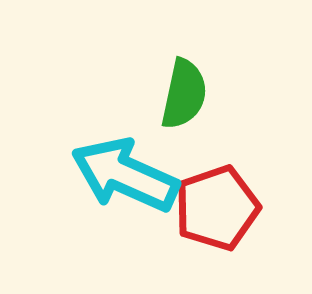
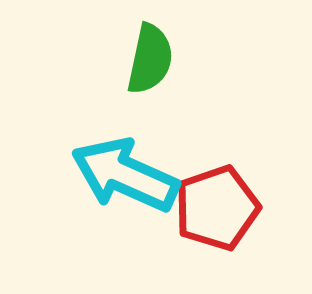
green semicircle: moved 34 px left, 35 px up
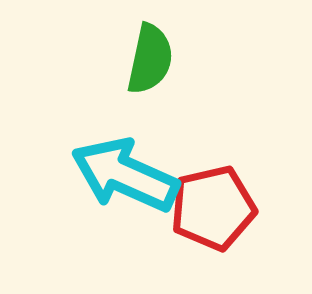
red pentagon: moved 4 px left; rotated 6 degrees clockwise
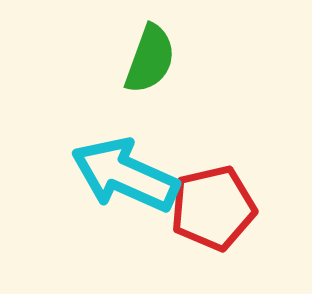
green semicircle: rotated 8 degrees clockwise
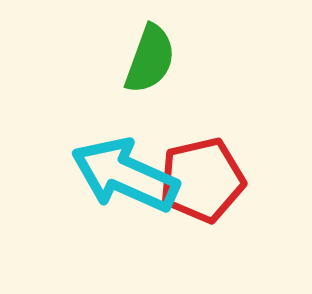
red pentagon: moved 11 px left, 28 px up
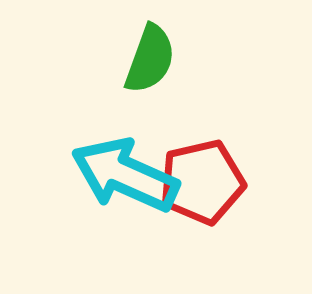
red pentagon: moved 2 px down
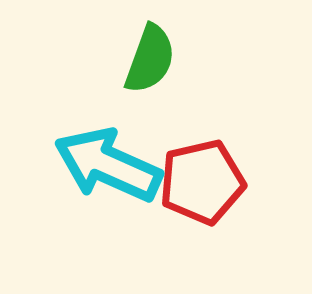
cyan arrow: moved 17 px left, 10 px up
